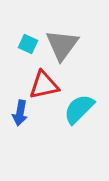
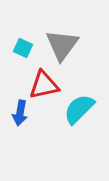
cyan square: moved 5 px left, 4 px down
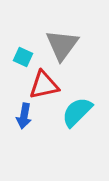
cyan square: moved 9 px down
cyan semicircle: moved 2 px left, 3 px down
blue arrow: moved 4 px right, 3 px down
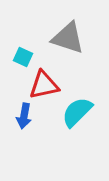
gray triangle: moved 6 px right, 7 px up; rotated 48 degrees counterclockwise
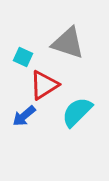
gray triangle: moved 5 px down
red triangle: rotated 20 degrees counterclockwise
blue arrow: rotated 40 degrees clockwise
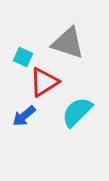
red triangle: moved 3 px up
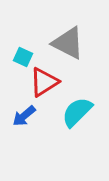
gray triangle: rotated 9 degrees clockwise
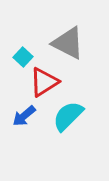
cyan square: rotated 18 degrees clockwise
cyan semicircle: moved 9 px left, 4 px down
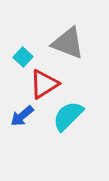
gray triangle: rotated 6 degrees counterclockwise
red triangle: moved 2 px down
blue arrow: moved 2 px left
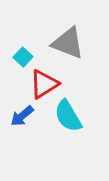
cyan semicircle: rotated 76 degrees counterclockwise
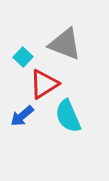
gray triangle: moved 3 px left, 1 px down
cyan semicircle: rotated 8 degrees clockwise
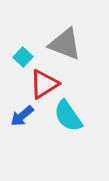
cyan semicircle: rotated 12 degrees counterclockwise
